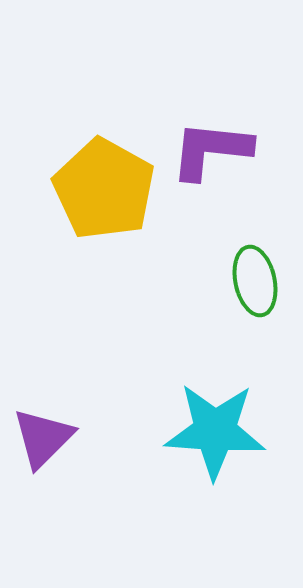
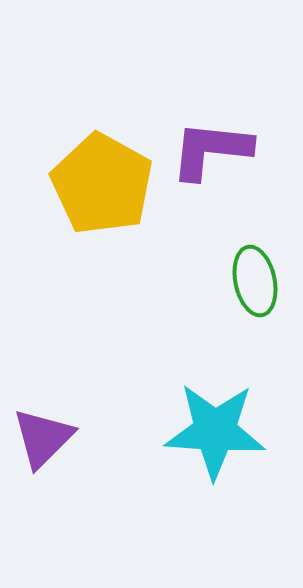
yellow pentagon: moved 2 px left, 5 px up
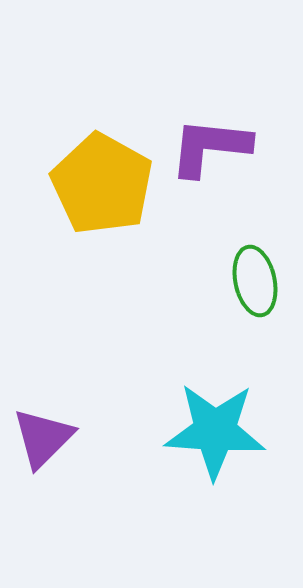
purple L-shape: moved 1 px left, 3 px up
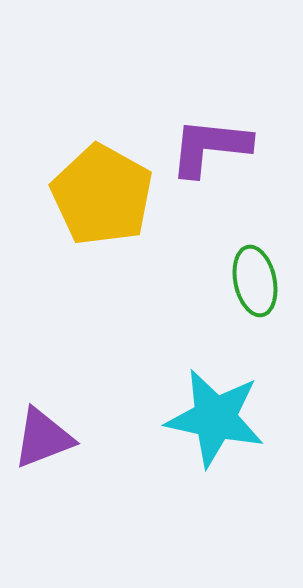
yellow pentagon: moved 11 px down
cyan star: moved 13 px up; rotated 8 degrees clockwise
purple triangle: rotated 24 degrees clockwise
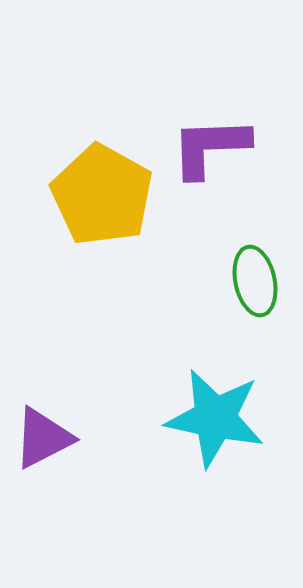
purple L-shape: rotated 8 degrees counterclockwise
purple triangle: rotated 6 degrees counterclockwise
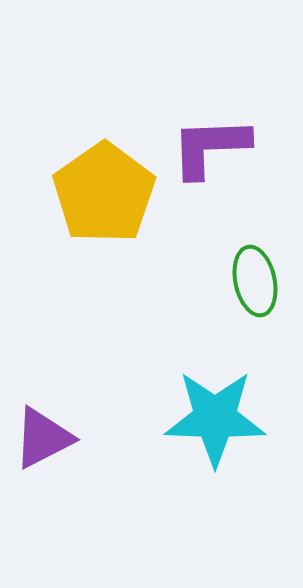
yellow pentagon: moved 2 px right, 2 px up; rotated 8 degrees clockwise
cyan star: rotated 10 degrees counterclockwise
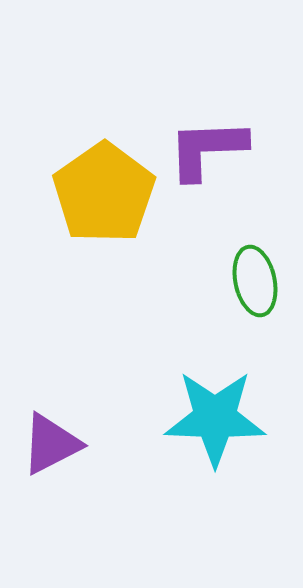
purple L-shape: moved 3 px left, 2 px down
purple triangle: moved 8 px right, 6 px down
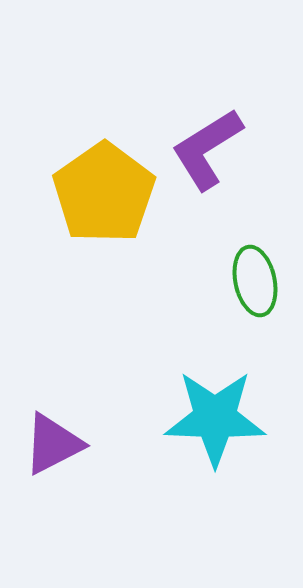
purple L-shape: rotated 30 degrees counterclockwise
purple triangle: moved 2 px right
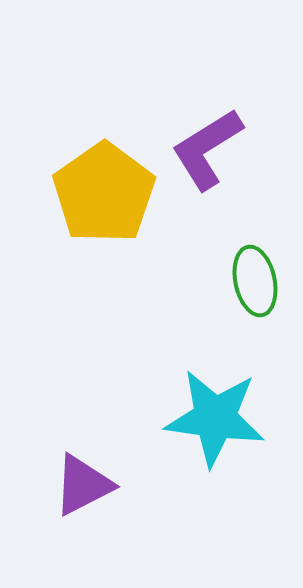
cyan star: rotated 6 degrees clockwise
purple triangle: moved 30 px right, 41 px down
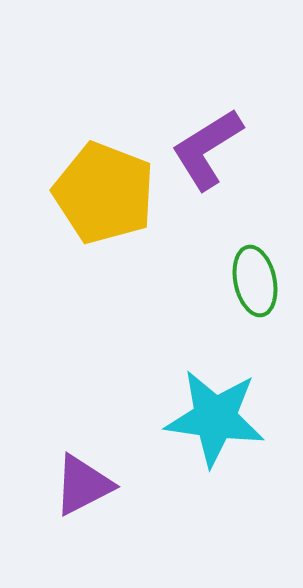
yellow pentagon: rotated 16 degrees counterclockwise
